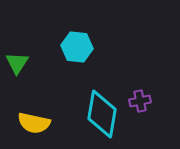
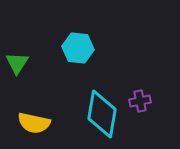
cyan hexagon: moved 1 px right, 1 px down
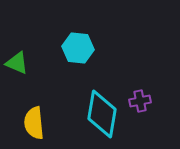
green triangle: rotated 40 degrees counterclockwise
yellow semicircle: rotated 72 degrees clockwise
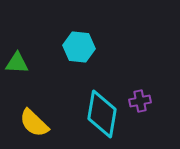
cyan hexagon: moved 1 px right, 1 px up
green triangle: rotated 20 degrees counterclockwise
yellow semicircle: rotated 40 degrees counterclockwise
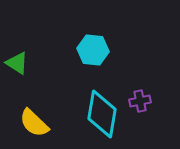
cyan hexagon: moved 14 px right, 3 px down
green triangle: rotated 30 degrees clockwise
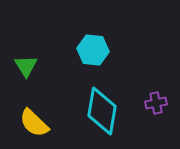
green triangle: moved 9 px right, 3 px down; rotated 25 degrees clockwise
purple cross: moved 16 px right, 2 px down
cyan diamond: moved 3 px up
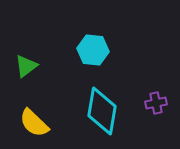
green triangle: rotated 25 degrees clockwise
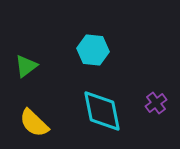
purple cross: rotated 25 degrees counterclockwise
cyan diamond: rotated 21 degrees counterclockwise
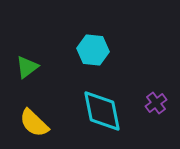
green triangle: moved 1 px right, 1 px down
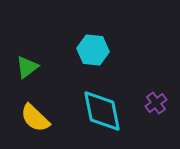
yellow semicircle: moved 1 px right, 5 px up
